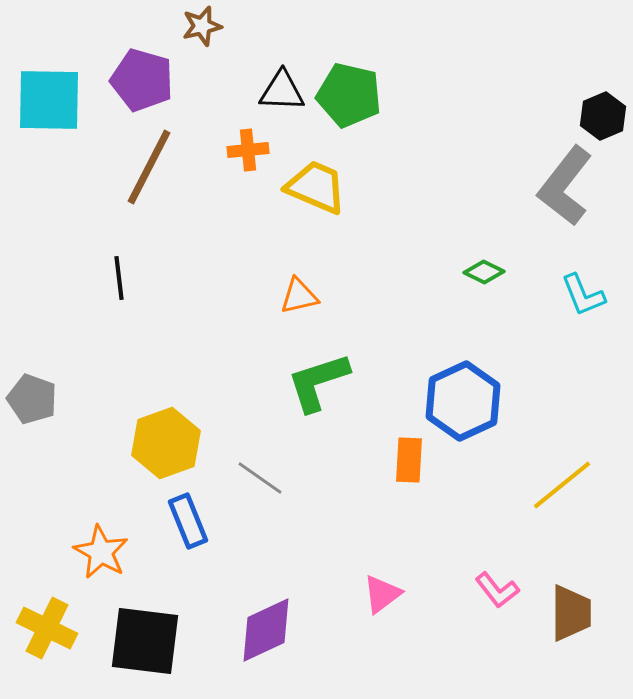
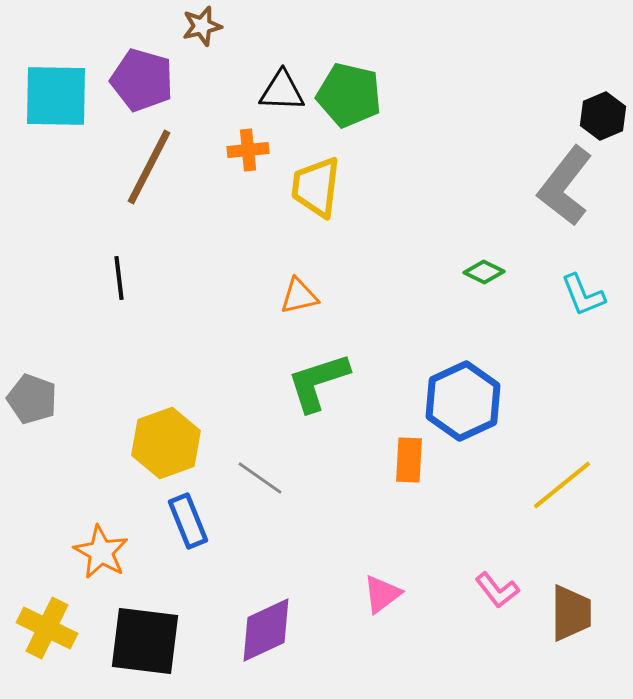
cyan square: moved 7 px right, 4 px up
yellow trapezoid: rotated 106 degrees counterclockwise
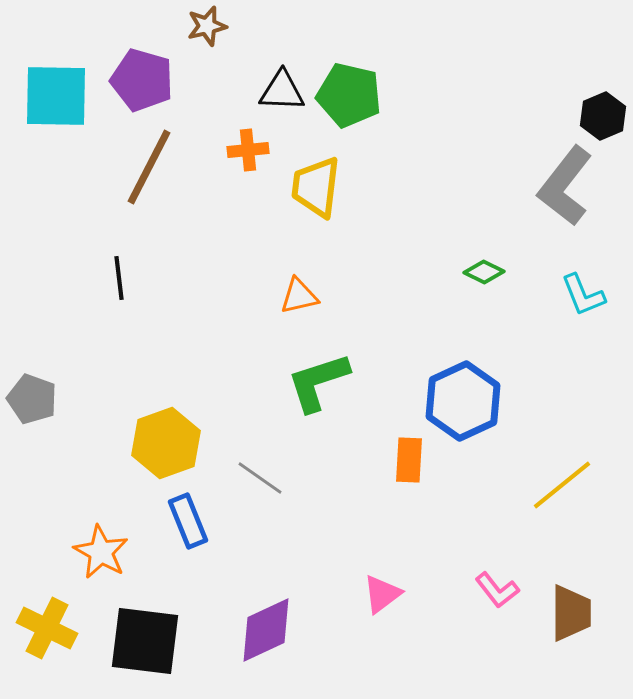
brown star: moved 5 px right
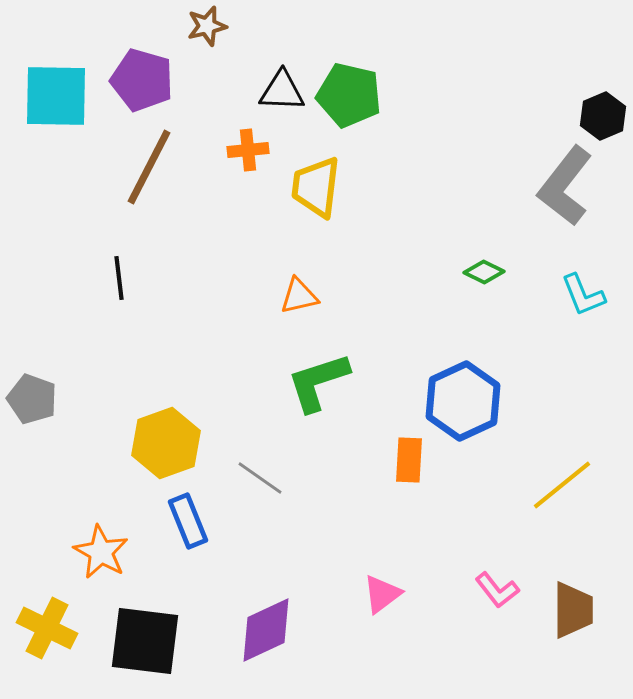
brown trapezoid: moved 2 px right, 3 px up
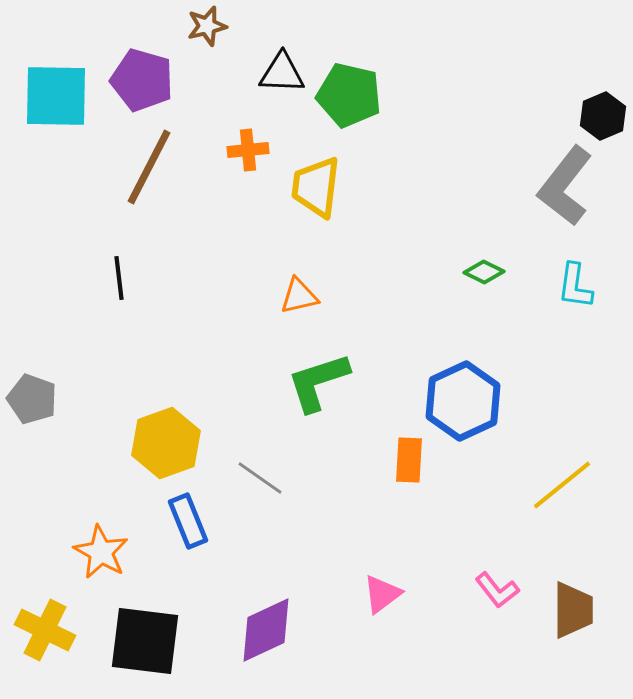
black triangle: moved 18 px up
cyan L-shape: moved 8 px left, 9 px up; rotated 30 degrees clockwise
yellow cross: moved 2 px left, 2 px down
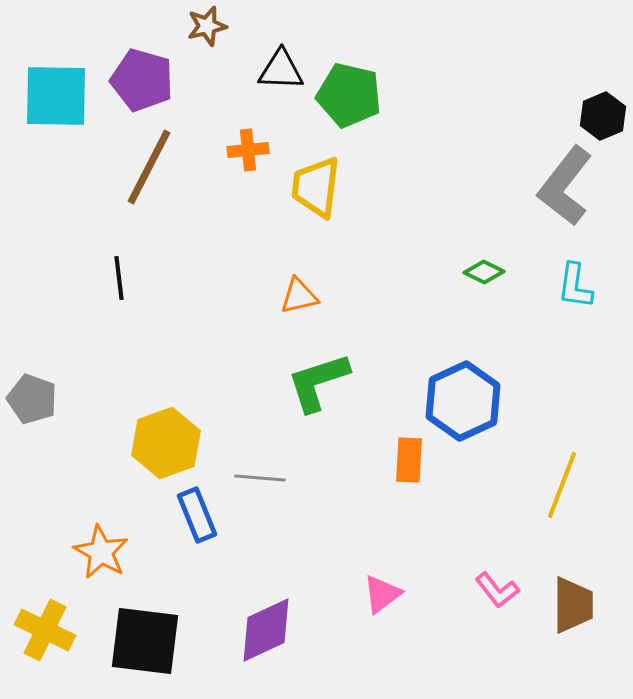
black triangle: moved 1 px left, 3 px up
gray line: rotated 30 degrees counterclockwise
yellow line: rotated 30 degrees counterclockwise
blue rectangle: moved 9 px right, 6 px up
brown trapezoid: moved 5 px up
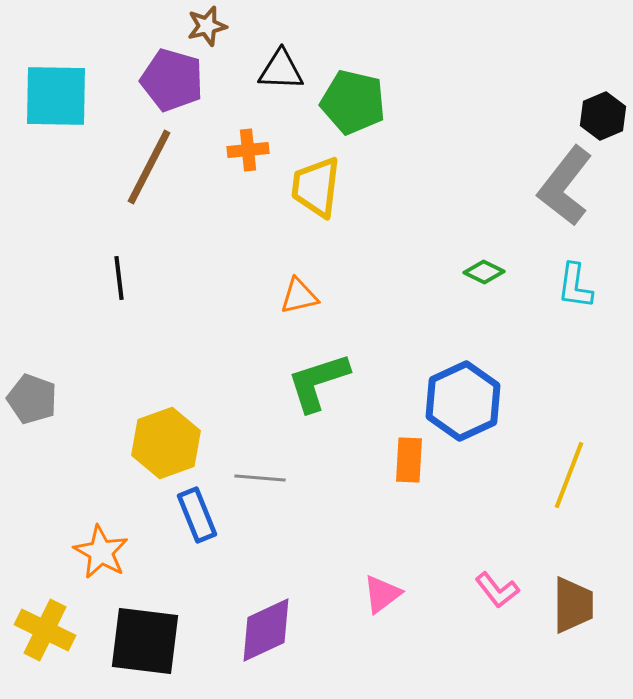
purple pentagon: moved 30 px right
green pentagon: moved 4 px right, 7 px down
yellow line: moved 7 px right, 10 px up
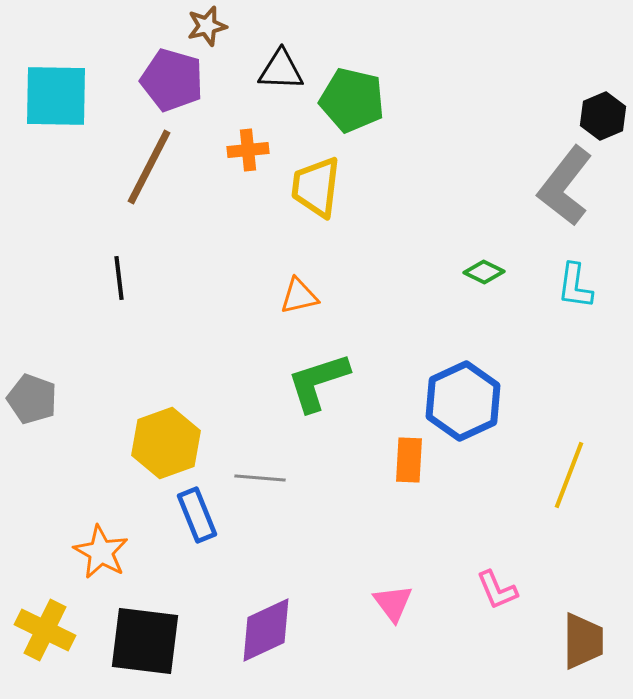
green pentagon: moved 1 px left, 2 px up
pink L-shape: rotated 15 degrees clockwise
pink triangle: moved 11 px right, 9 px down; rotated 30 degrees counterclockwise
brown trapezoid: moved 10 px right, 36 px down
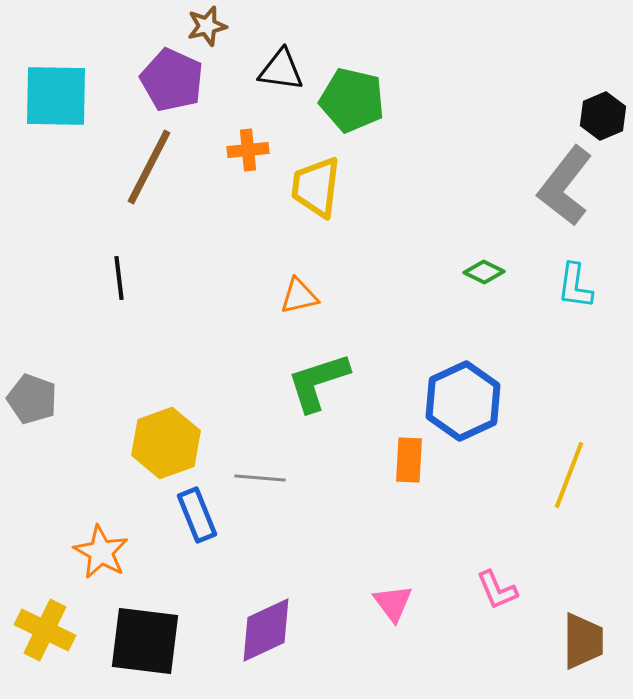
black triangle: rotated 6 degrees clockwise
purple pentagon: rotated 8 degrees clockwise
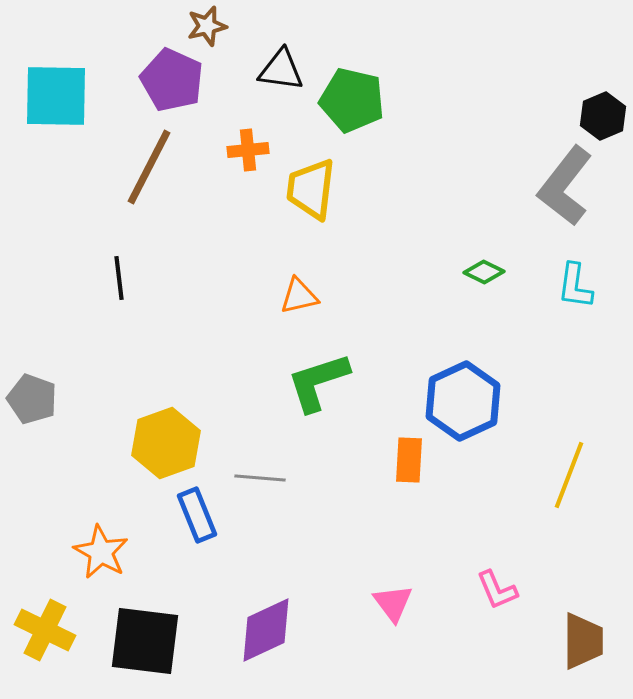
yellow trapezoid: moved 5 px left, 2 px down
